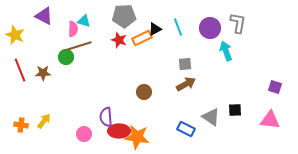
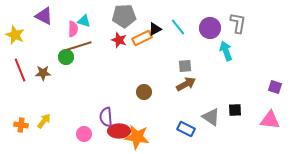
cyan line: rotated 18 degrees counterclockwise
gray square: moved 2 px down
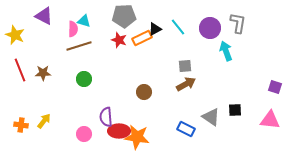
green circle: moved 18 px right, 22 px down
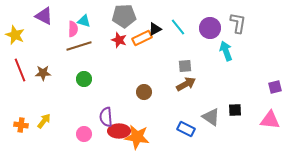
purple square: rotated 32 degrees counterclockwise
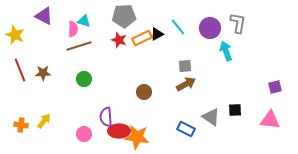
black triangle: moved 2 px right, 5 px down
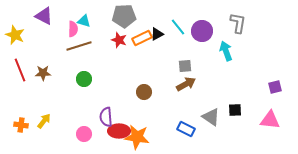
purple circle: moved 8 px left, 3 px down
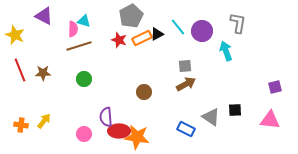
gray pentagon: moved 7 px right; rotated 25 degrees counterclockwise
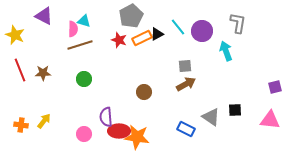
brown line: moved 1 px right, 1 px up
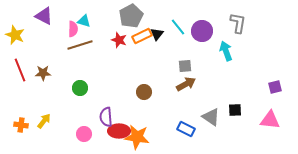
black triangle: rotated 24 degrees counterclockwise
orange rectangle: moved 2 px up
green circle: moved 4 px left, 9 px down
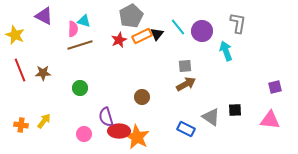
red star: rotated 28 degrees clockwise
brown circle: moved 2 px left, 5 px down
purple semicircle: rotated 12 degrees counterclockwise
orange star: rotated 20 degrees clockwise
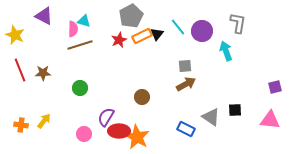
purple semicircle: rotated 48 degrees clockwise
